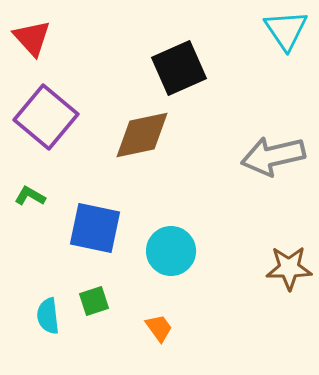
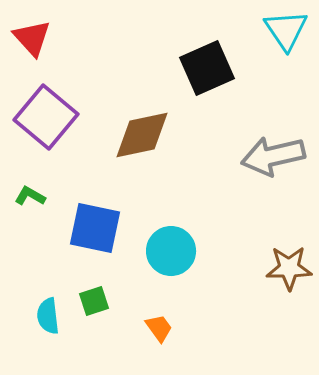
black square: moved 28 px right
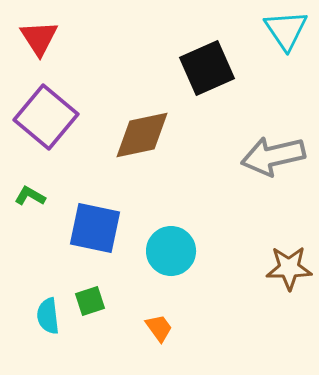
red triangle: moved 7 px right; rotated 9 degrees clockwise
green square: moved 4 px left
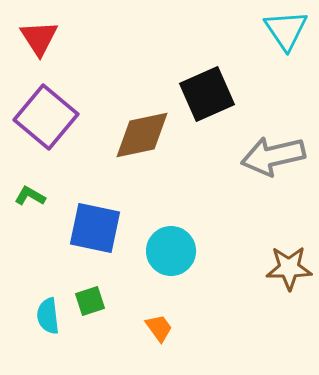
black square: moved 26 px down
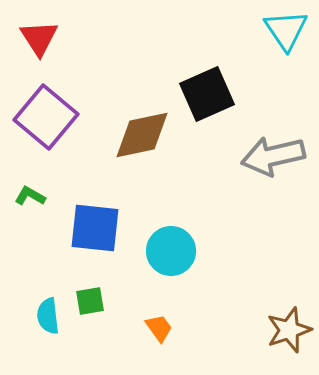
blue square: rotated 6 degrees counterclockwise
brown star: moved 62 px down; rotated 18 degrees counterclockwise
green square: rotated 8 degrees clockwise
